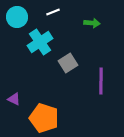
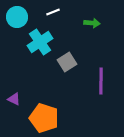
gray square: moved 1 px left, 1 px up
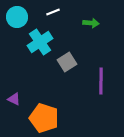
green arrow: moved 1 px left
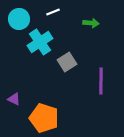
cyan circle: moved 2 px right, 2 px down
